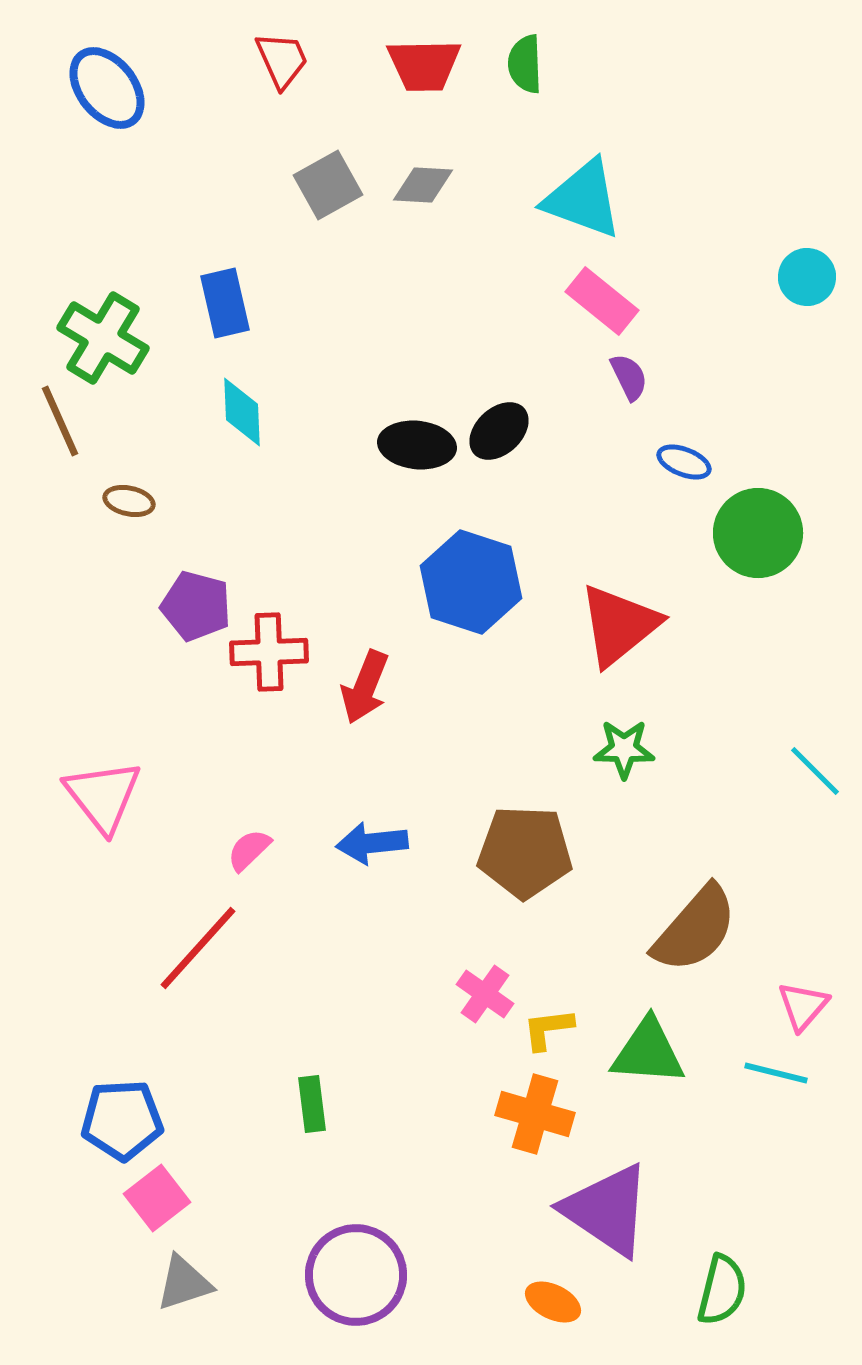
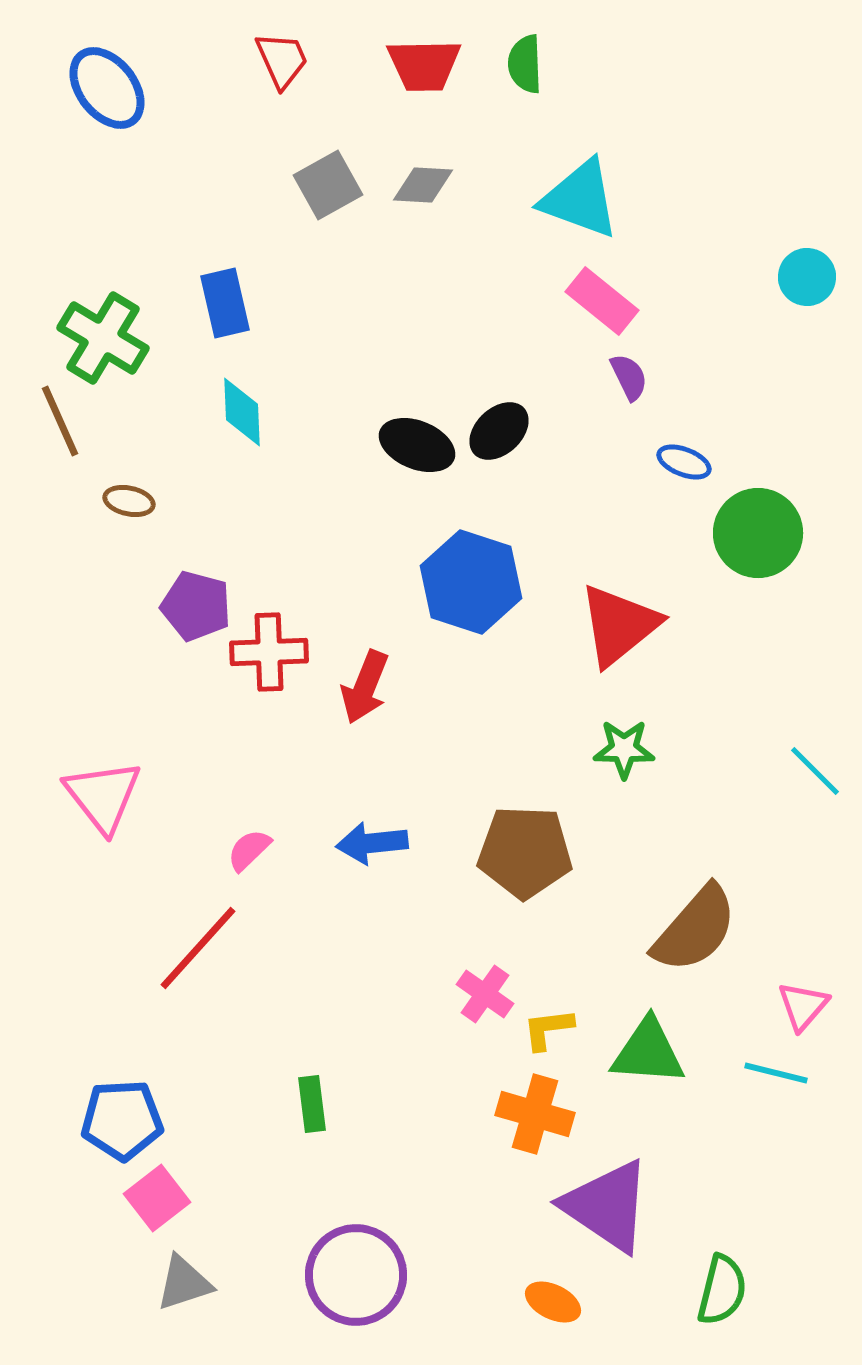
cyan triangle at (583, 199): moved 3 px left
black ellipse at (417, 445): rotated 16 degrees clockwise
purple triangle at (607, 1210): moved 4 px up
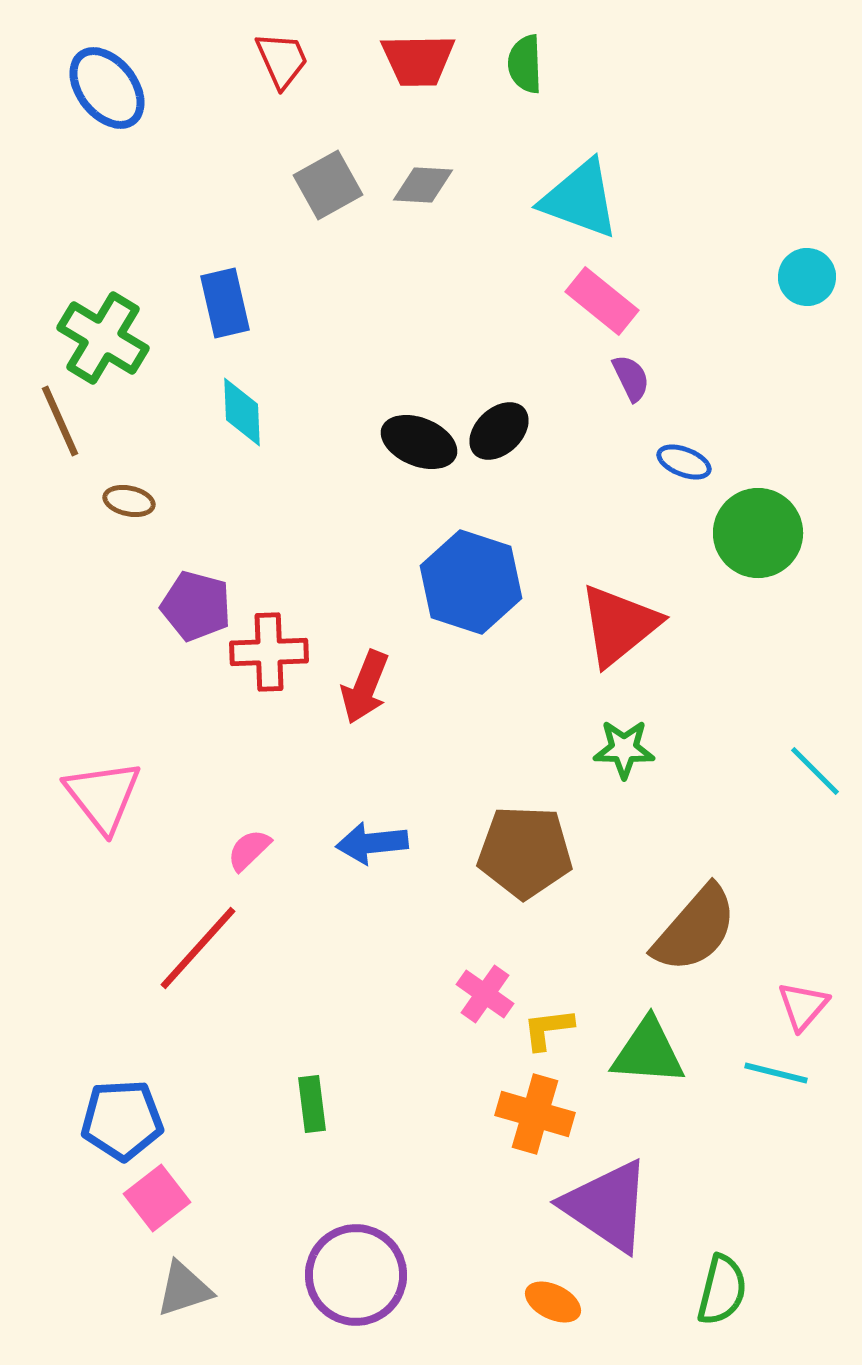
red trapezoid at (424, 65): moved 6 px left, 5 px up
purple semicircle at (629, 377): moved 2 px right, 1 px down
black ellipse at (417, 445): moved 2 px right, 3 px up
gray triangle at (184, 1283): moved 6 px down
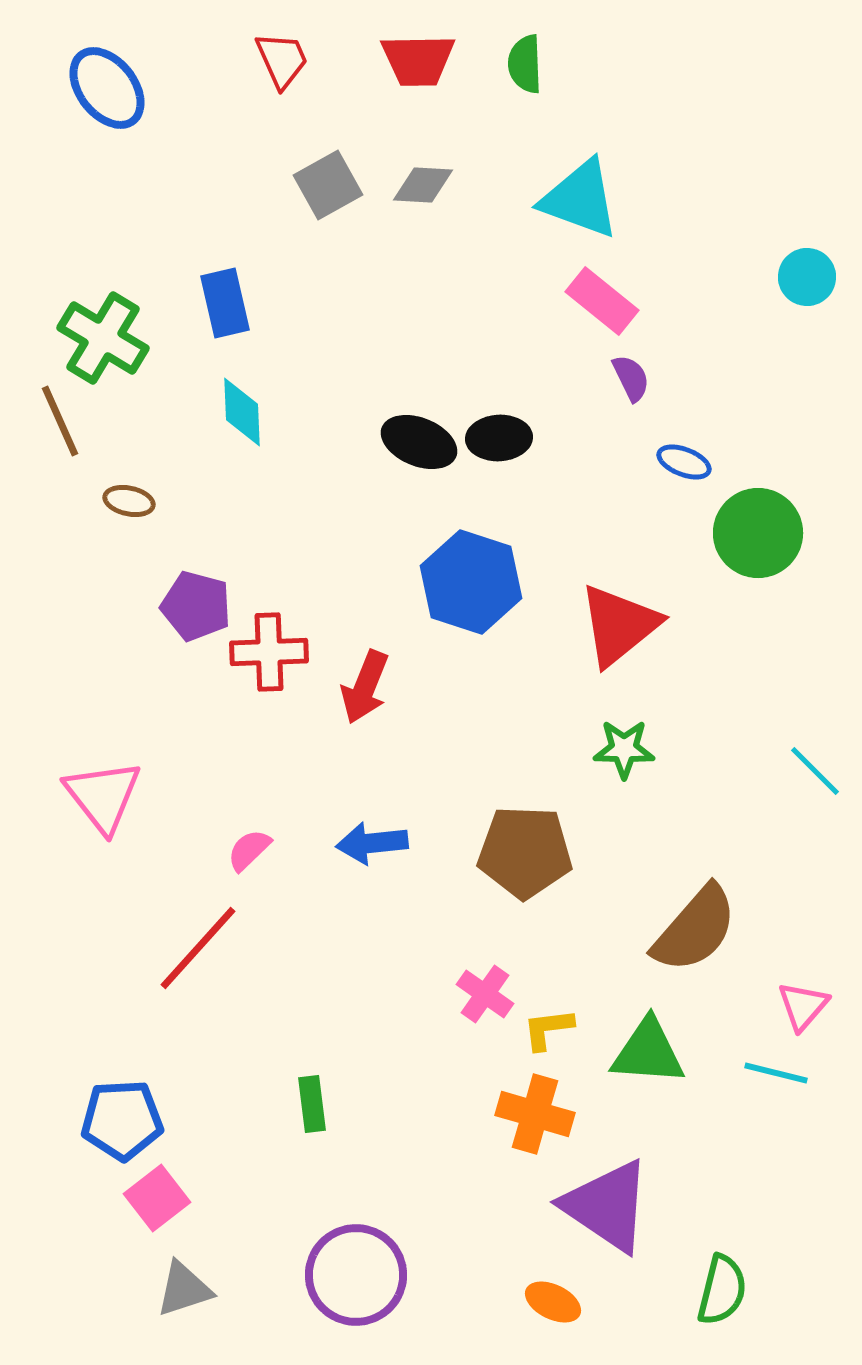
black ellipse at (499, 431): moved 7 px down; rotated 40 degrees clockwise
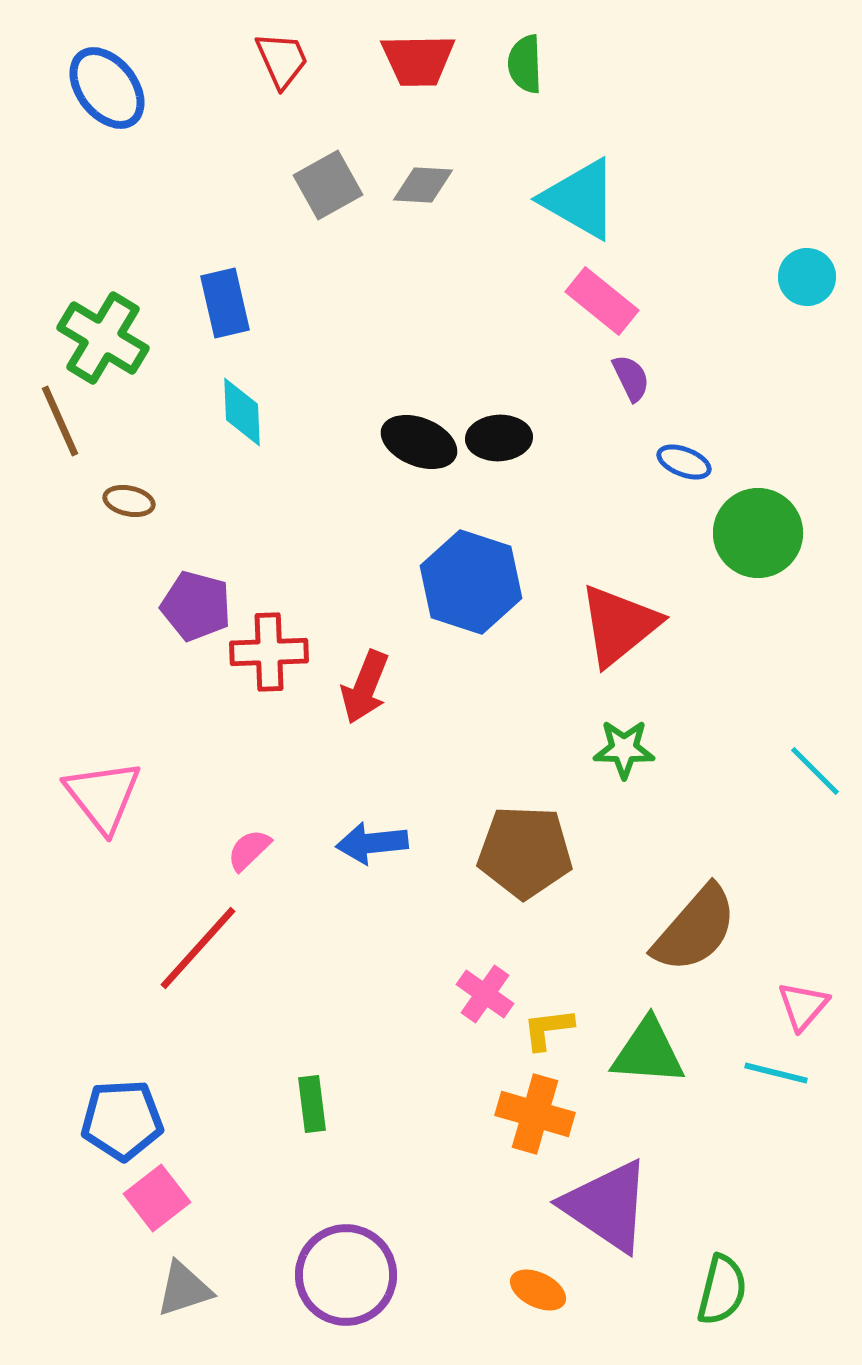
cyan triangle at (580, 199): rotated 10 degrees clockwise
purple circle at (356, 1275): moved 10 px left
orange ellipse at (553, 1302): moved 15 px left, 12 px up
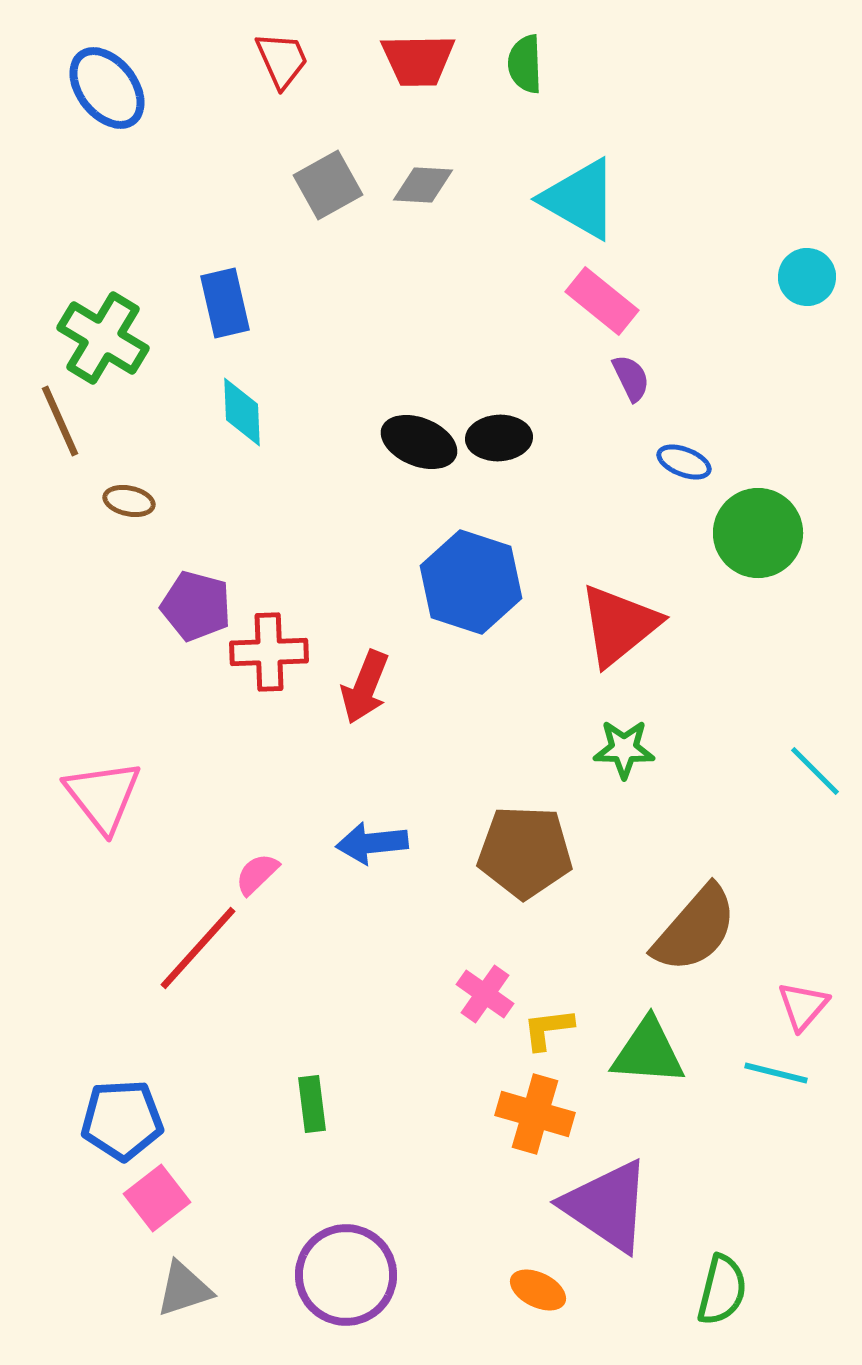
pink semicircle at (249, 850): moved 8 px right, 24 px down
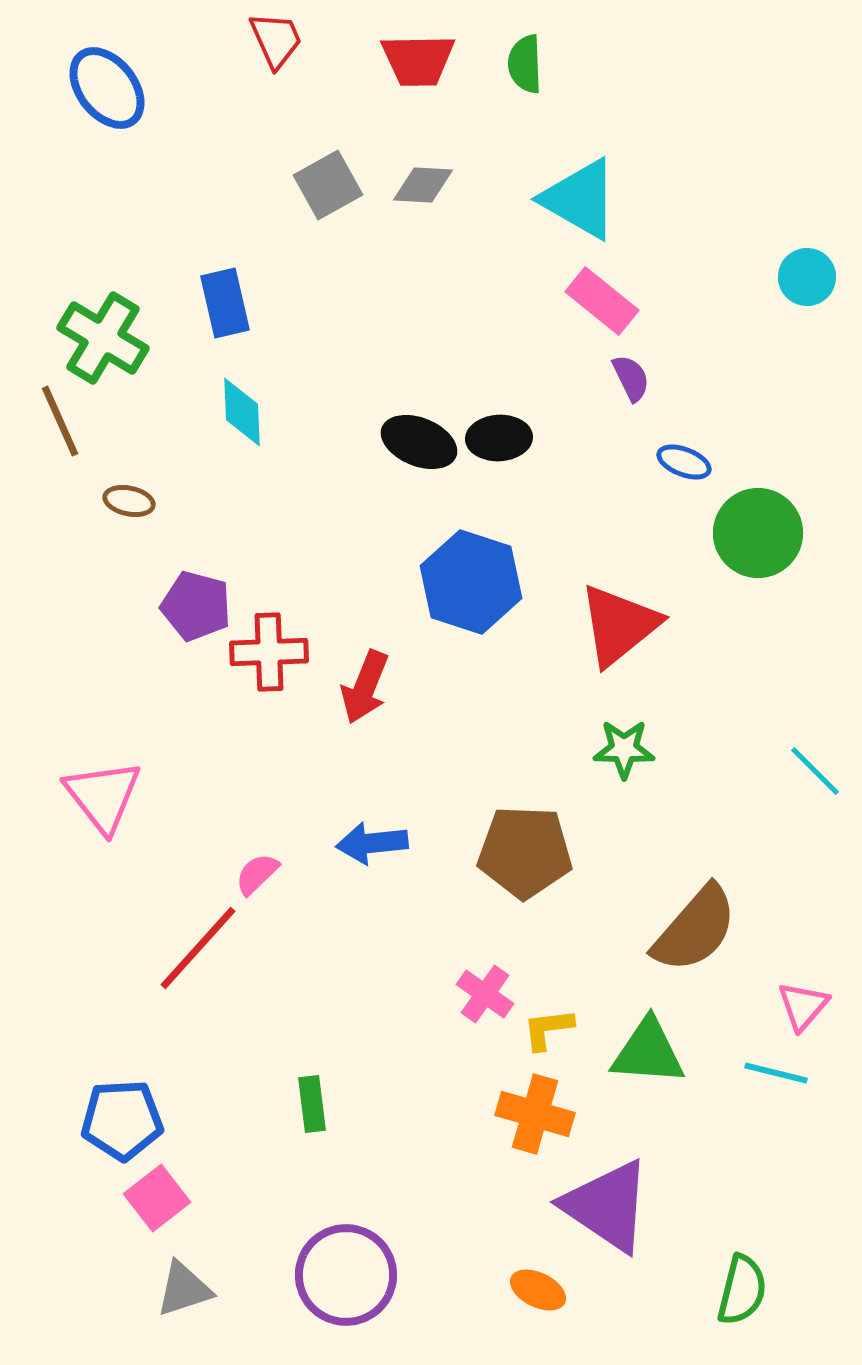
red trapezoid at (282, 60): moved 6 px left, 20 px up
green semicircle at (722, 1290): moved 20 px right
